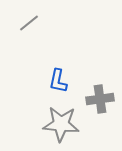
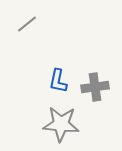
gray line: moved 2 px left, 1 px down
gray cross: moved 5 px left, 12 px up
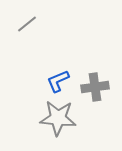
blue L-shape: rotated 55 degrees clockwise
gray star: moved 3 px left, 6 px up
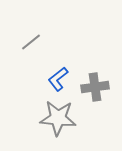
gray line: moved 4 px right, 18 px down
blue L-shape: moved 2 px up; rotated 15 degrees counterclockwise
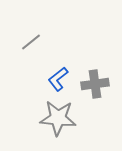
gray cross: moved 3 px up
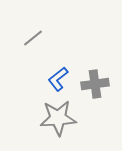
gray line: moved 2 px right, 4 px up
gray star: rotated 9 degrees counterclockwise
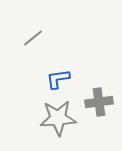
blue L-shape: rotated 30 degrees clockwise
gray cross: moved 4 px right, 18 px down
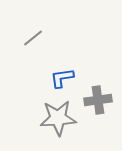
blue L-shape: moved 4 px right, 1 px up
gray cross: moved 1 px left, 2 px up
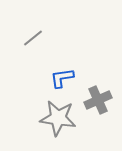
gray cross: rotated 16 degrees counterclockwise
gray star: rotated 12 degrees clockwise
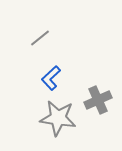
gray line: moved 7 px right
blue L-shape: moved 11 px left; rotated 35 degrees counterclockwise
